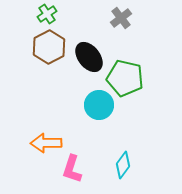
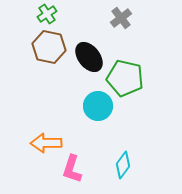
brown hexagon: rotated 20 degrees counterclockwise
cyan circle: moved 1 px left, 1 px down
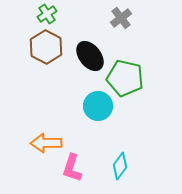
brown hexagon: moved 3 px left; rotated 16 degrees clockwise
black ellipse: moved 1 px right, 1 px up
cyan diamond: moved 3 px left, 1 px down
pink L-shape: moved 1 px up
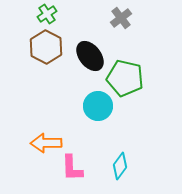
pink L-shape: rotated 20 degrees counterclockwise
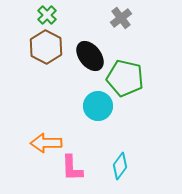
green cross: moved 1 px down; rotated 12 degrees counterclockwise
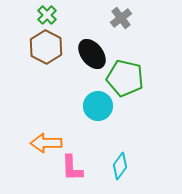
black ellipse: moved 2 px right, 2 px up
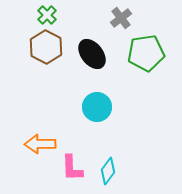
green pentagon: moved 21 px right, 25 px up; rotated 21 degrees counterclockwise
cyan circle: moved 1 px left, 1 px down
orange arrow: moved 6 px left, 1 px down
cyan diamond: moved 12 px left, 5 px down
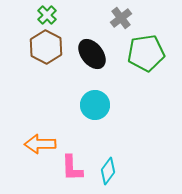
cyan circle: moved 2 px left, 2 px up
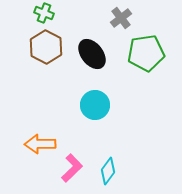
green cross: moved 3 px left, 2 px up; rotated 24 degrees counterclockwise
pink L-shape: rotated 132 degrees counterclockwise
